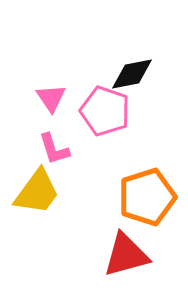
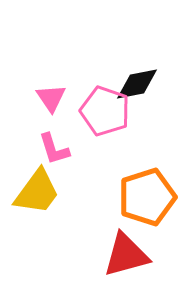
black diamond: moved 5 px right, 10 px down
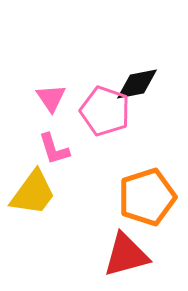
yellow trapezoid: moved 4 px left, 1 px down
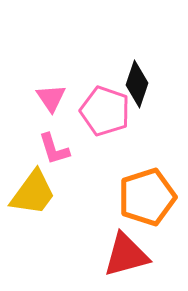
black diamond: rotated 60 degrees counterclockwise
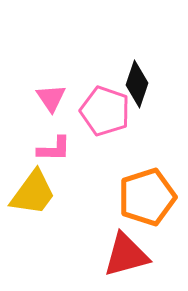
pink L-shape: rotated 72 degrees counterclockwise
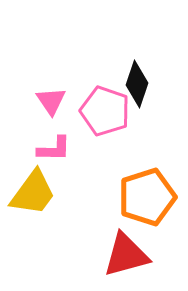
pink triangle: moved 3 px down
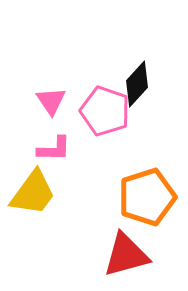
black diamond: rotated 24 degrees clockwise
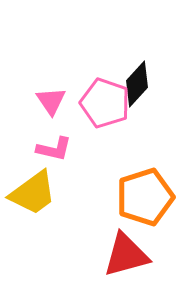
pink pentagon: moved 8 px up
pink L-shape: rotated 12 degrees clockwise
yellow trapezoid: rotated 18 degrees clockwise
orange pentagon: moved 2 px left
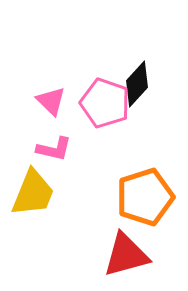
pink triangle: rotated 12 degrees counterclockwise
yellow trapezoid: rotated 32 degrees counterclockwise
